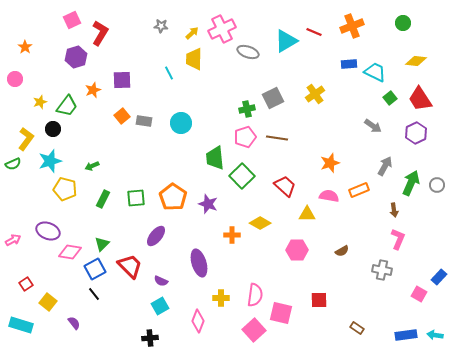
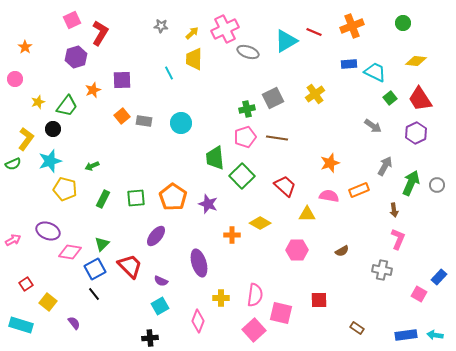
pink cross at (222, 29): moved 3 px right
yellow star at (40, 102): moved 2 px left
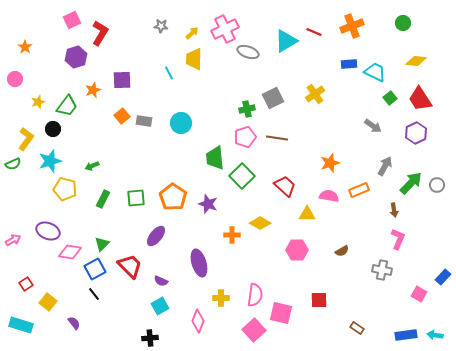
green arrow at (411, 183): rotated 20 degrees clockwise
blue rectangle at (439, 277): moved 4 px right
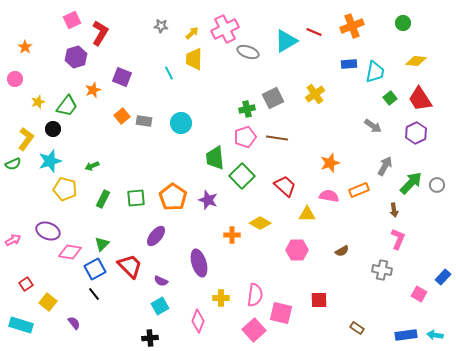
cyan trapezoid at (375, 72): rotated 75 degrees clockwise
purple square at (122, 80): moved 3 px up; rotated 24 degrees clockwise
purple star at (208, 204): moved 4 px up
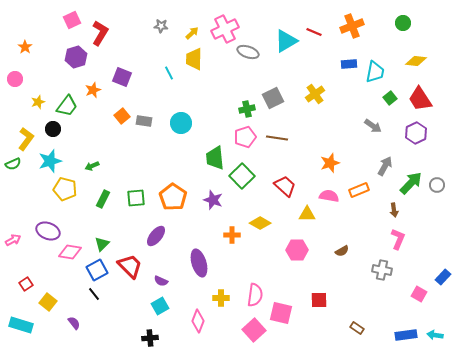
purple star at (208, 200): moved 5 px right
blue square at (95, 269): moved 2 px right, 1 px down
